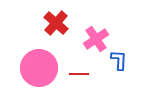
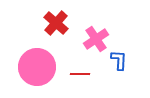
pink circle: moved 2 px left, 1 px up
red line: moved 1 px right
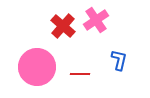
red cross: moved 7 px right, 3 px down
pink cross: moved 19 px up
blue L-shape: rotated 10 degrees clockwise
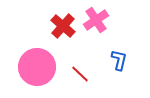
red line: rotated 42 degrees clockwise
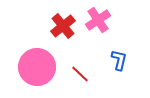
pink cross: moved 2 px right
red cross: rotated 10 degrees clockwise
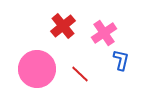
pink cross: moved 6 px right, 13 px down
blue L-shape: moved 2 px right
pink circle: moved 2 px down
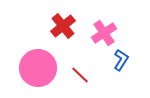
blue L-shape: rotated 20 degrees clockwise
pink circle: moved 1 px right, 1 px up
red line: moved 1 px down
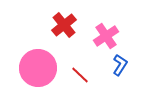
red cross: moved 1 px right, 1 px up
pink cross: moved 2 px right, 3 px down
blue L-shape: moved 1 px left, 5 px down
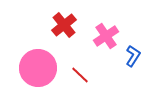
blue L-shape: moved 13 px right, 9 px up
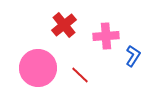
pink cross: rotated 30 degrees clockwise
